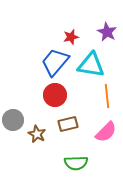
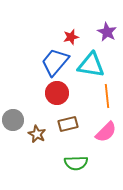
red circle: moved 2 px right, 2 px up
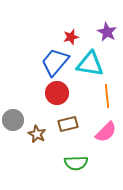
cyan triangle: moved 1 px left, 1 px up
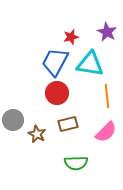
blue trapezoid: rotated 12 degrees counterclockwise
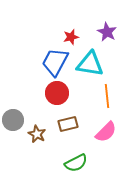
green semicircle: rotated 25 degrees counterclockwise
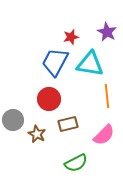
red circle: moved 8 px left, 6 px down
pink semicircle: moved 2 px left, 3 px down
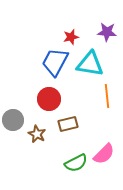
purple star: rotated 24 degrees counterclockwise
pink semicircle: moved 19 px down
